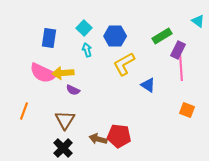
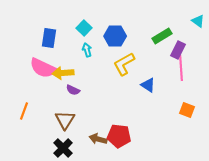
pink semicircle: moved 5 px up
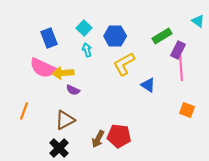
blue rectangle: rotated 30 degrees counterclockwise
brown triangle: rotated 30 degrees clockwise
brown arrow: rotated 78 degrees counterclockwise
black cross: moved 4 px left
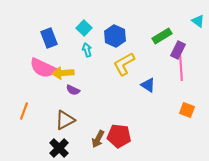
blue hexagon: rotated 25 degrees clockwise
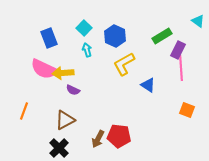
pink semicircle: moved 1 px right, 1 px down
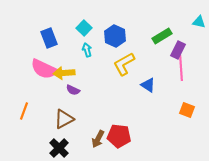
cyan triangle: moved 1 px right, 1 px down; rotated 24 degrees counterclockwise
yellow arrow: moved 1 px right
brown triangle: moved 1 px left, 1 px up
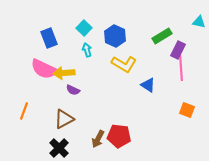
yellow L-shape: rotated 120 degrees counterclockwise
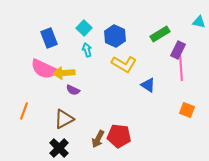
green rectangle: moved 2 px left, 2 px up
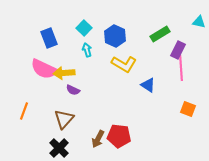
orange square: moved 1 px right, 1 px up
brown triangle: rotated 20 degrees counterclockwise
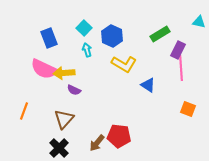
blue hexagon: moved 3 px left
purple semicircle: moved 1 px right
brown arrow: moved 1 px left, 4 px down; rotated 12 degrees clockwise
